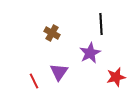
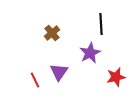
brown cross: rotated 21 degrees clockwise
red line: moved 1 px right, 1 px up
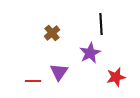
red line: moved 2 px left, 1 px down; rotated 63 degrees counterclockwise
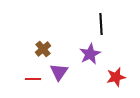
brown cross: moved 9 px left, 16 px down
purple star: moved 1 px down
red line: moved 2 px up
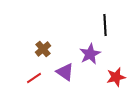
black line: moved 4 px right, 1 px down
purple triangle: moved 6 px right; rotated 30 degrees counterclockwise
red line: moved 1 px right, 1 px up; rotated 35 degrees counterclockwise
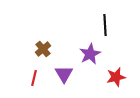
purple triangle: moved 1 px left, 2 px down; rotated 24 degrees clockwise
red line: rotated 42 degrees counterclockwise
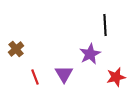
brown cross: moved 27 px left
red line: moved 1 px right, 1 px up; rotated 35 degrees counterclockwise
